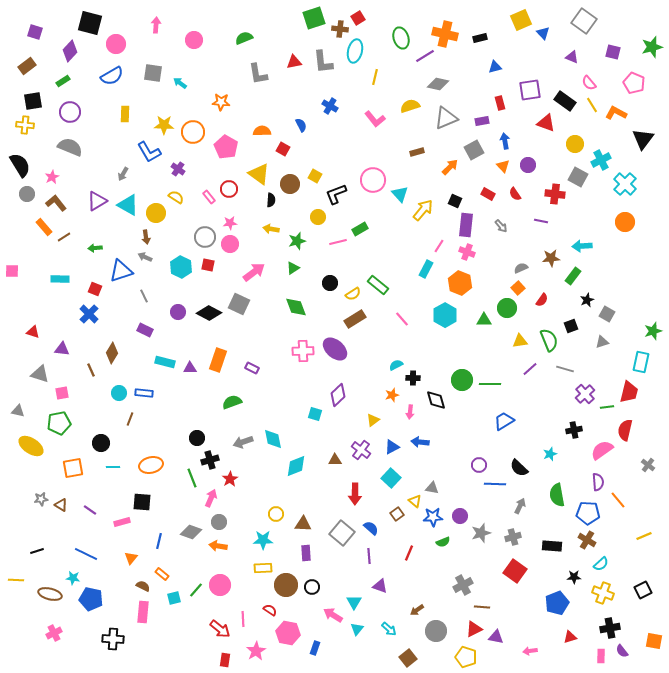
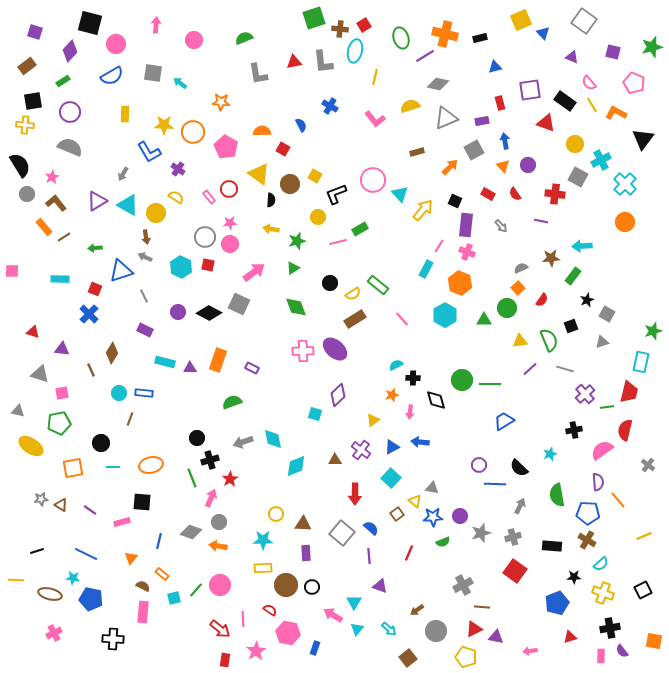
red square at (358, 18): moved 6 px right, 7 px down
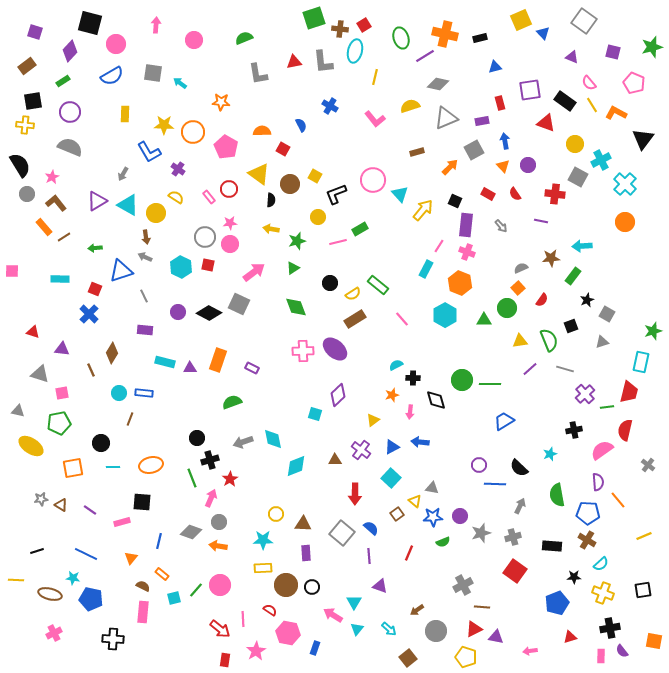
purple rectangle at (145, 330): rotated 21 degrees counterclockwise
black square at (643, 590): rotated 18 degrees clockwise
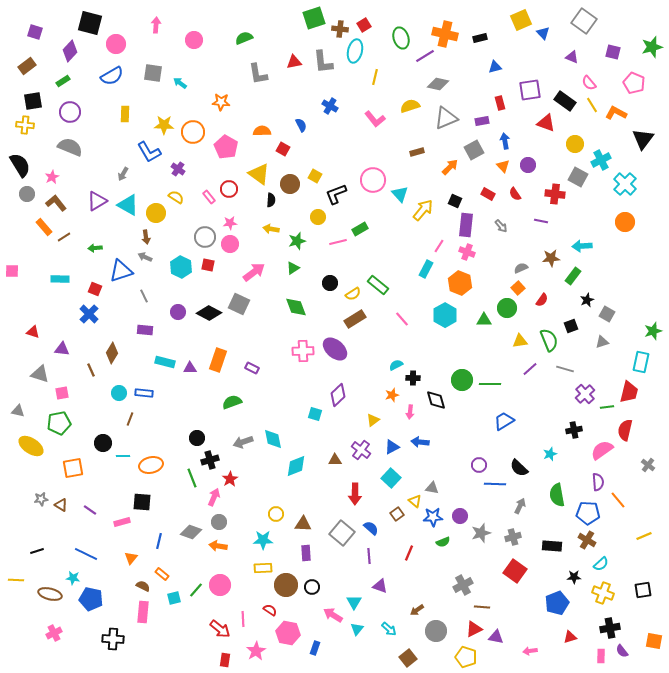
black circle at (101, 443): moved 2 px right
cyan line at (113, 467): moved 10 px right, 11 px up
pink arrow at (211, 498): moved 3 px right, 1 px up
